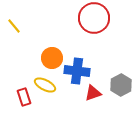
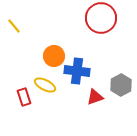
red circle: moved 7 px right
orange circle: moved 2 px right, 2 px up
red triangle: moved 2 px right, 4 px down
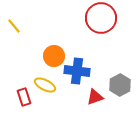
gray hexagon: moved 1 px left
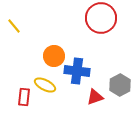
red rectangle: rotated 24 degrees clockwise
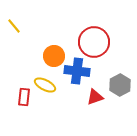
red circle: moved 7 px left, 24 px down
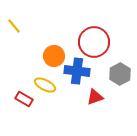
gray hexagon: moved 11 px up
red rectangle: moved 2 px down; rotated 66 degrees counterclockwise
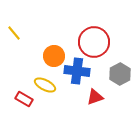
yellow line: moved 7 px down
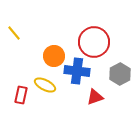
red rectangle: moved 3 px left, 4 px up; rotated 72 degrees clockwise
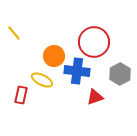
yellow ellipse: moved 3 px left, 5 px up
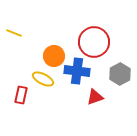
yellow line: rotated 28 degrees counterclockwise
yellow ellipse: moved 1 px right, 1 px up
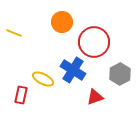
orange circle: moved 8 px right, 34 px up
blue cross: moved 4 px left, 1 px up; rotated 25 degrees clockwise
